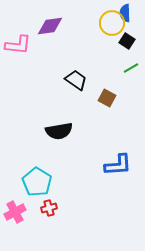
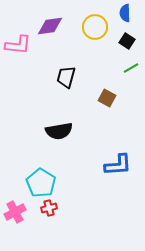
yellow circle: moved 17 px left, 4 px down
black trapezoid: moved 10 px left, 3 px up; rotated 110 degrees counterclockwise
cyan pentagon: moved 4 px right, 1 px down
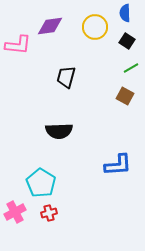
brown square: moved 18 px right, 2 px up
black semicircle: rotated 8 degrees clockwise
red cross: moved 5 px down
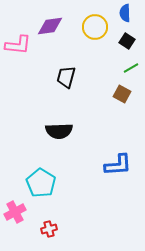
brown square: moved 3 px left, 2 px up
red cross: moved 16 px down
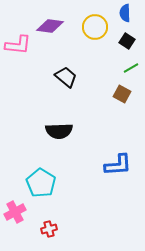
purple diamond: rotated 16 degrees clockwise
black trapezoid: rotated 115 degrees clockwise
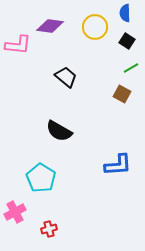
black semicircle: rotated 32 degrees clockwise
cyan pentagon: moved 5 px up
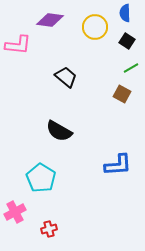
purple diamond: moved 6 px up
